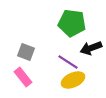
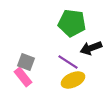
gray square: moved 10 px down
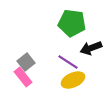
gray square: rotated 30 degrees clockwise
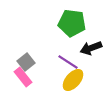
yellow ellipse: rotated 25 degrees counterclockwise
